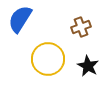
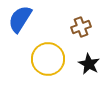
black star: moved 1 px right, 2 px up
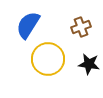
blue semicircle: moved 8 px right, 6 px down
black star: rotated 20 degrees counterclockwise
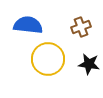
blue semicircle: rotated 64 degrees clockwise
